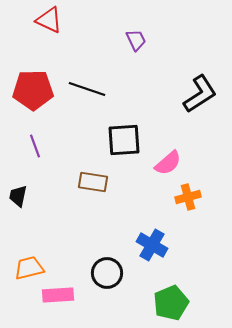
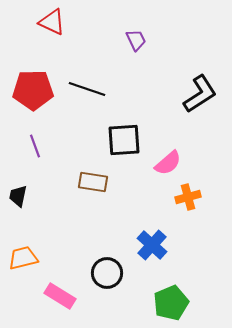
red triangle: moved 3 px right, 2 px down
blue cross: rotated 12 degrees clockwise
orange trapezoid: moved 6 px left, 10 px up
pink rectangle: moved 2 px right, 1 px down; rotated 36 degrees clockwise
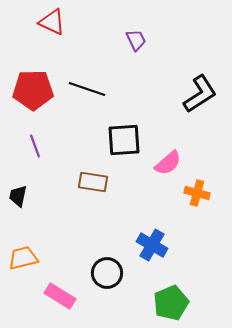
orange cross: moved 9 px right, 4 px up; rotated 30 degrees clockwise
blue cross: rotated 12 degrees counterclockwise
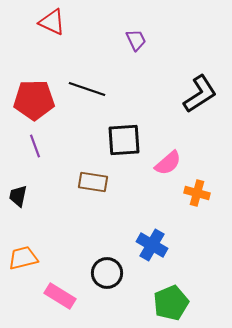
red pentagon: moved 1 px right, 10 px down
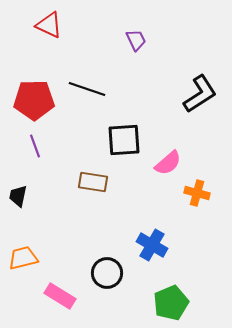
red triangle: moved 3 px left, 3 px down
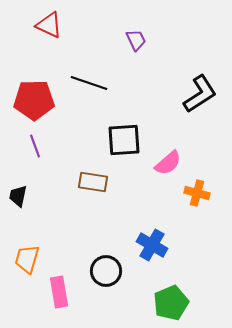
black line: moved 2 px right, 6 px up
orange trapezoid: moved 4 px right, 1 px down; rotated 60 degrees counterclockwise
black circle: moved 1 px left, 2 px up
pink rectangle: moved 1 px left, 4 px up; rotated 48 degrees clockwise
